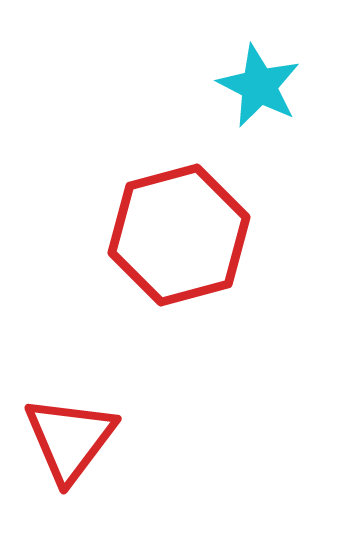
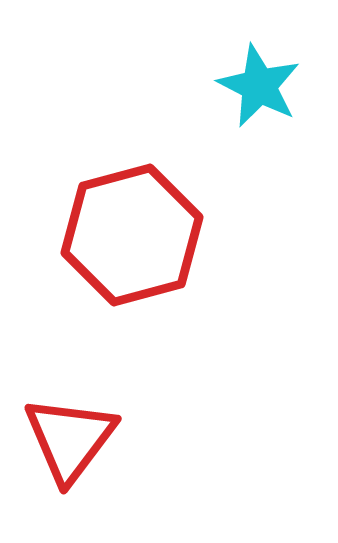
red hexagon: moved 47 px left
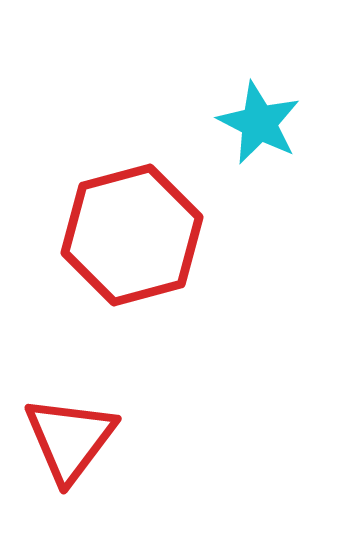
cyan star: moved 37 px down
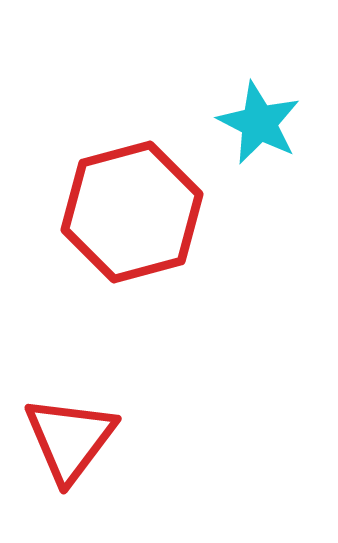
red hexagon: moved 23 px up
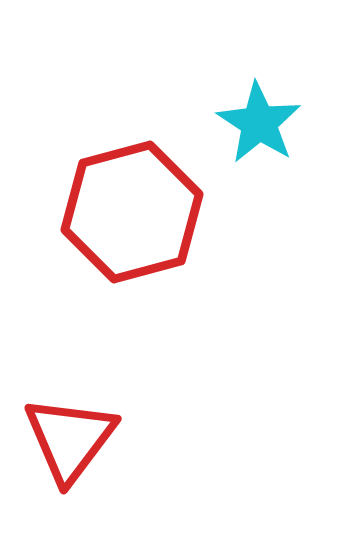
cyan star: rotated 6 degrees clockwise
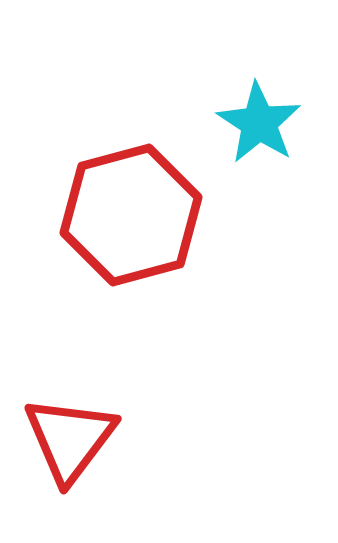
red hexagon: moved 1 px left, 3 px down
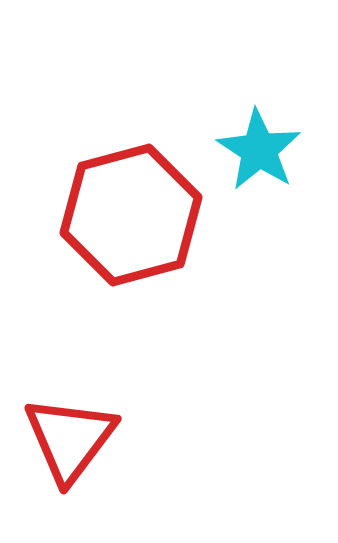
cyan star: moved 27 px down
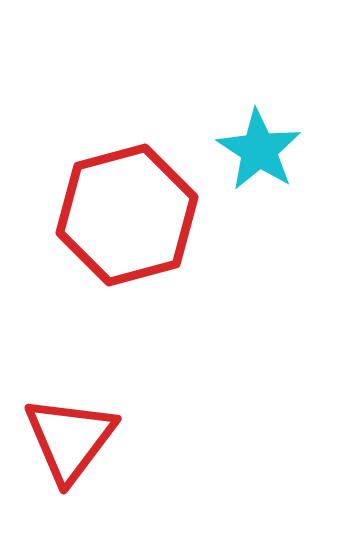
red hexagon: moved 4 px left
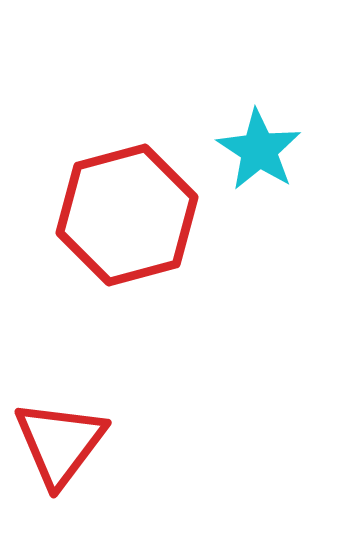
red triangle: moved 10 px left, 4 px down
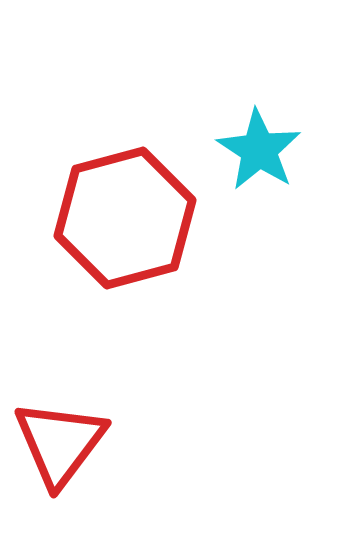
red hexagon: moved 2 px left, 3 px down
